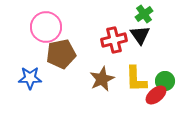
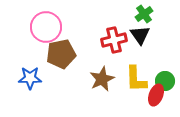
red ellipse: rotated 30 degrees counterclockwise
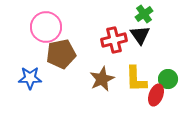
green circle: moved 3 px right, 2 px up
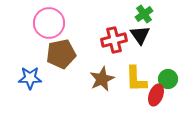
pink circle: moved 3 px right, 4 px up
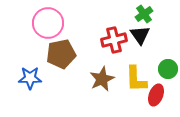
pink circle: moved 1 px left
green circle: moved 10 px up
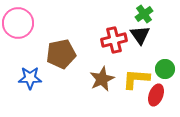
pink circle: moved 30 px left
green circle: moved 3 px left
yellow L-shape: rotated 96 degrees clockwise
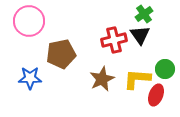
pink circle: moved 11 px right, 2 px up
yellow L-shape: moved 1 px right
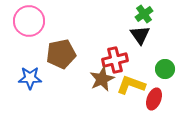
red cross: moved 1 px right, 20 px down
yellow L-shape: moved 6 px left, 6 px down; rotated 16 degrees clockwise
red ellipse: moved 2 px left, 4 px down
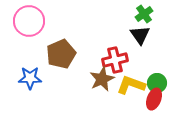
brown pentagon: rotated 12 degrees counterclockwise
green circle: moved 8 px left, 14 px down
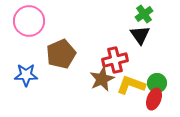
blue star: moved 4 px left, 3 px up
